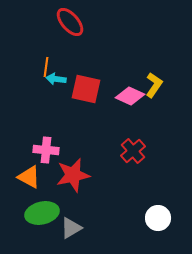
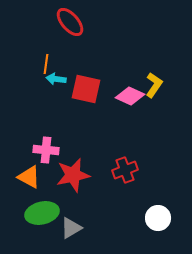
orange line: moved 3 px up
red cross: moved 8 px left, 19 px down; rotated 20 degrees clockwise
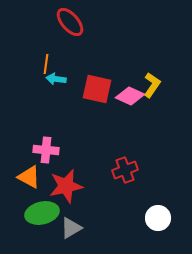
yellow L-shape: moved 2 px left
red square: moved 11 px right
red star: moved 7 px left, 11 px down
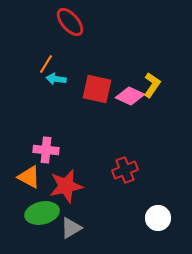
orange line: rotated 24 degrees clockwise
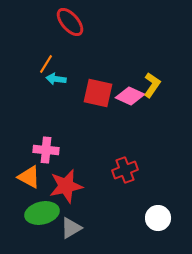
red square: moved 1 px right, 4 px down
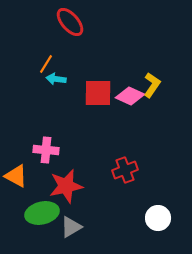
red square: rotated 12 degrees counterclockwise
orange triangle: moved 13 px left, 1 px up
gray triangle: moved 1 px up
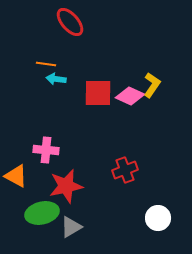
orange line: rotated 66 degrees clockwise
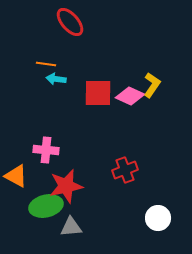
green ellipse: moved 4 px right, 7 px up
gray triangle: rotated 25 degrees clockwise
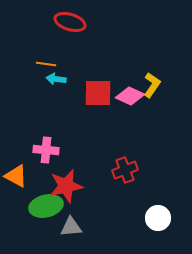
red ellipse: rotated 32 degrees counterclockwise
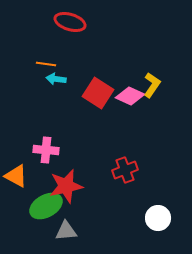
red square: rotated 32 degrees clockwise
green ellipse: rotated 16 degrees counterclockwise
gray triangle: moved 5 px left, 4 px down
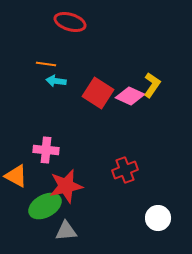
cyan arrow: moved 2 px down
green ellipse: moved 1 px left
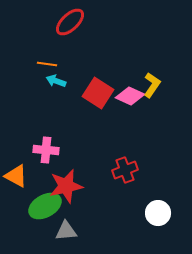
red ellipse: rotated 60 degrees counterclockwise
orange line: moved 1 px right
cyan arrow: rotated 12 degrees clockwise
white circle: moved 5 px up
